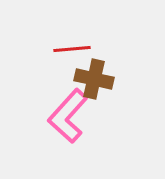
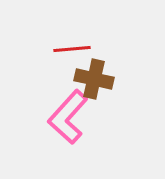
pink L-shape: moved 1 px down
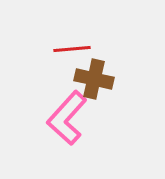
pink L-shape: moved 1 px left, 1 px down
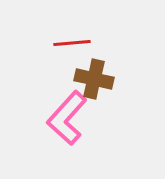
red line: moved 6 px up
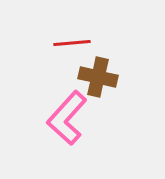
brown cross: moved 4 px right, 2 px up
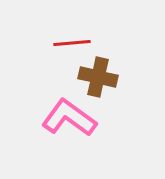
pink L-shape: moved 2 px right; rotated 84 degrees clockwise
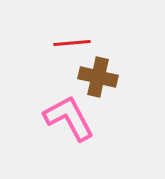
pink L-shape: rotated 26 degrees clockwise
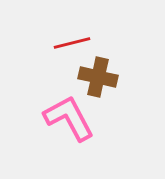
red line: rotated 9 degrees counterclockwise
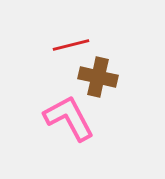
red line: moved 1 px left, 2 px down
